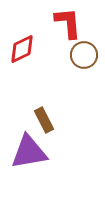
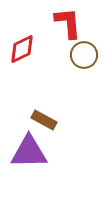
brown rectangle: rotated 35 degrees counterclockwise
purple triangle: rotated 9 degrees clockwise
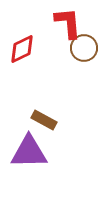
brown circle: moved 7 px up
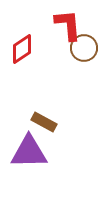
red L-shape: moved 2 px down
red diamond: rotated 8 degrees counterclockwise
brown rectangle: moved 2 px down
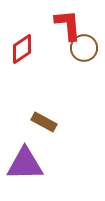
purple triangle: moved 4 px left, 12 px down
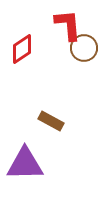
brown rectangle: moved 7 px right, 1 px up
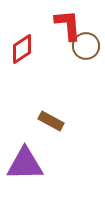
brown circle: moved 2 px right, 2 px up
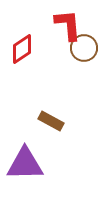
brown circle: moved 2 px left, 2 px down
